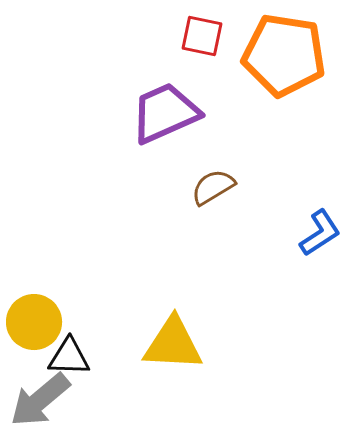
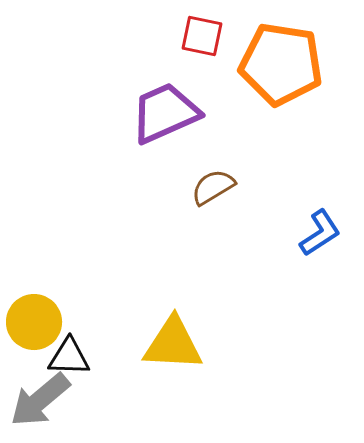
orange pentagon: moved 3 px left, 9 px down
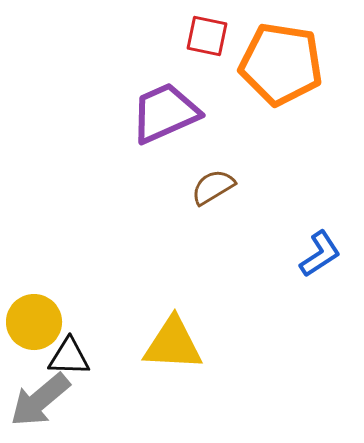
red square: moved 5 px right
blue L-shape: moved 21 px down
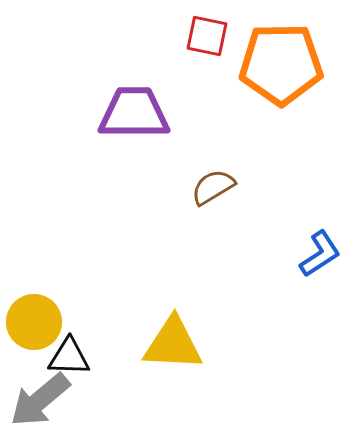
orange pentagon: rotated 10 degrees counterclockwise
purple trapezoid: moved 31 px left; rotated 24 degrees clockwise
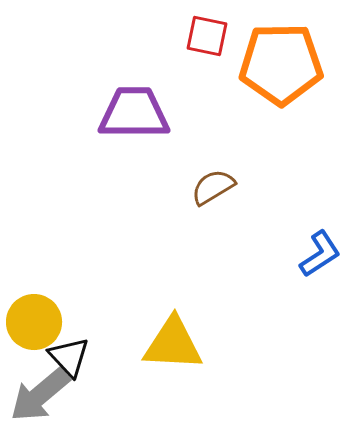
black triangle: rotated 45 degrees clockwise
gray arrow: moved 5 px up
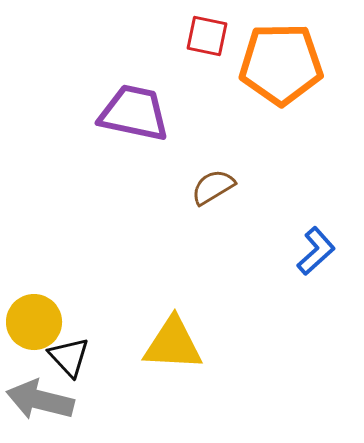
purple trapezoid: rotated 12 degrees clockwise
blue L-shape: moved 4 px left, 3 px up; rotated 9 degrees counterclockwise
gray arrow: moved 5 px down; rotated 54 degrees clockwise
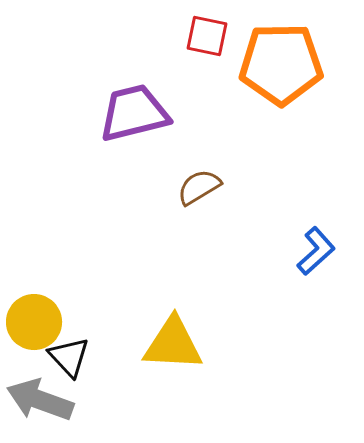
purple trapezoid: rotated 26 degrees counterclockwise
brown semicircle: moved 14 px left
gray arrow: rotated 6 degrees clockwise
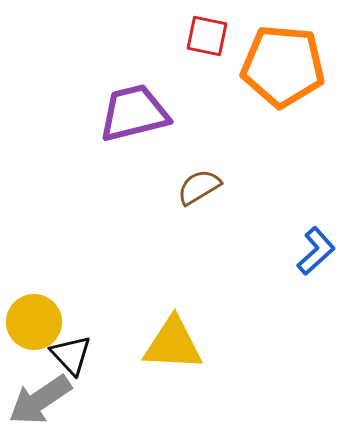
orange pentagon: moved 2 px right, 2 px down; rotated 6 degrees clockwise
black triangle: moved 2 px right, 2 px up
gray arrow: rotated 54 degrees counterclockwise
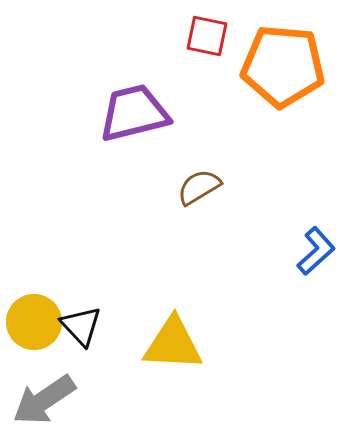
black triangle: moved 10 px right, 29 px up
gray arrow: moved 4 px right
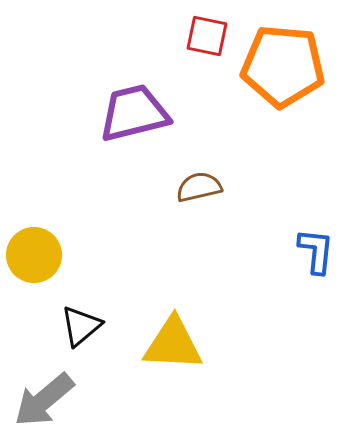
brown semicircle: rotated 18 degrees clockwise
blue L-shape: rotated 42 degrees counterclockwise
yellow circle: moved 67 px up
black triangle: rotated 33 degrees clockwise
gray arrow: rotated 6 degrees counterclockwise
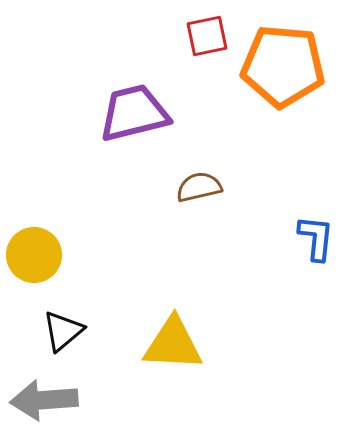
red square: rotated 24 degrees counterclockwise
blue L-shape: moved 13 px up
black triangle: moved 18 px left, 5 px down
gray arrow: rotated 36 degrees clockwise
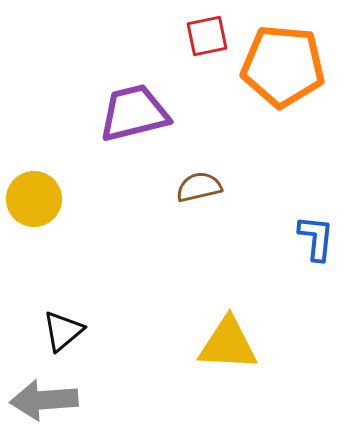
yellow circle: moved 56 px up
yellow triangle: moved 55 px right
